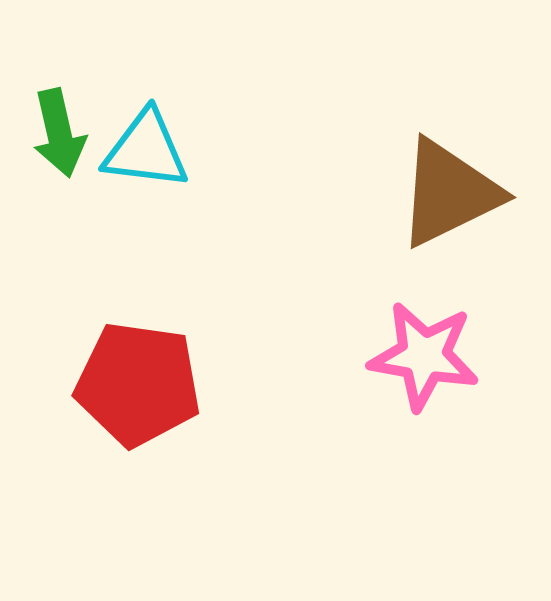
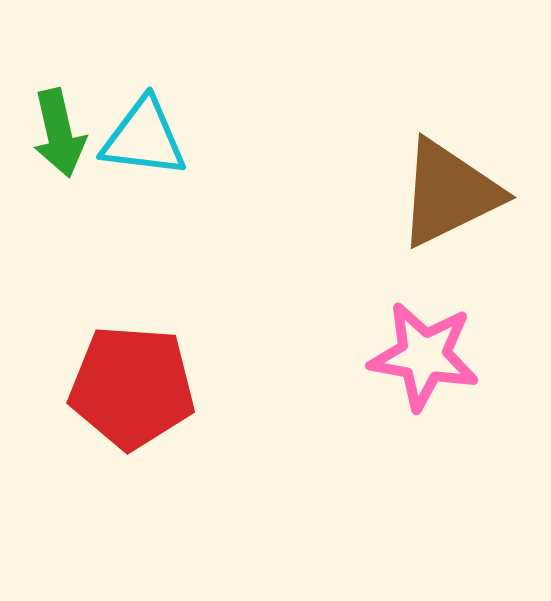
cyan triangle: moved 2 px left, 12 px up
red pentagon: moved 6 px left, 3 px down; rotated 4 degrees counterclockwise
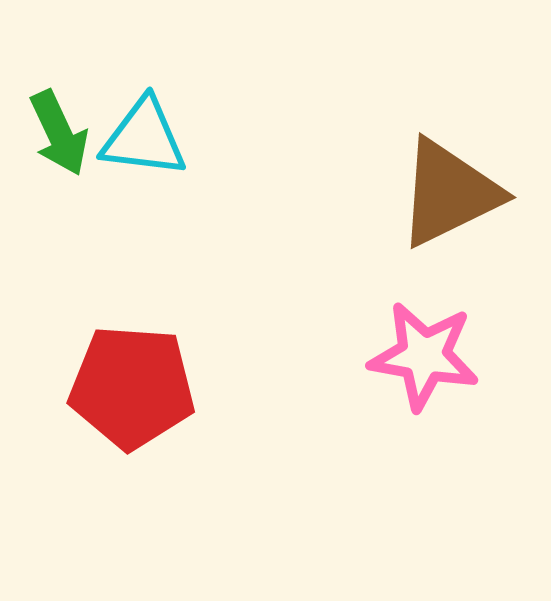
green arrow: rotated 12 degrees counterclockwise
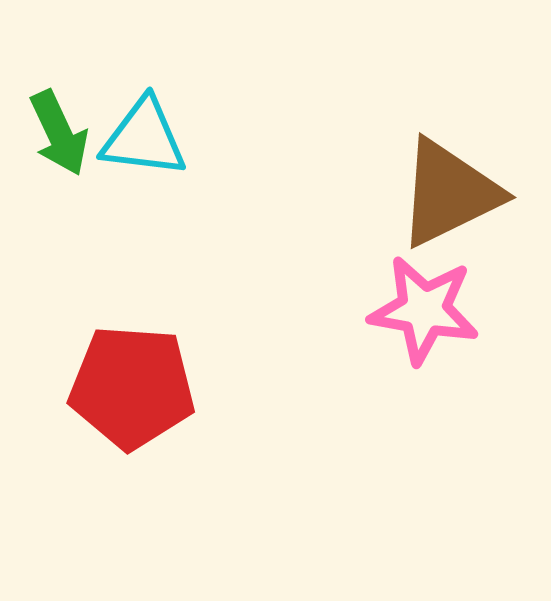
pink star: moved 46 px up
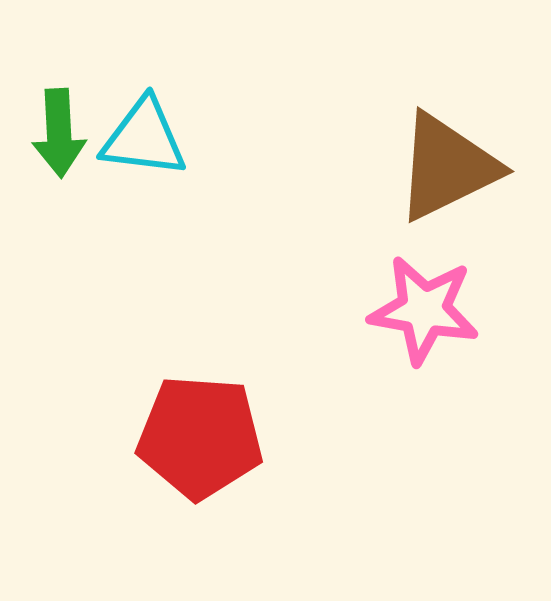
green arrow: rotated 22 degrees clockwise
brown triangle: moved 2 px left, 26 px up
red pentagon: moved 68 px right, 50 px down
